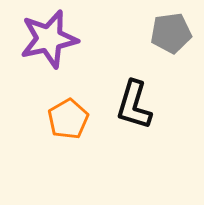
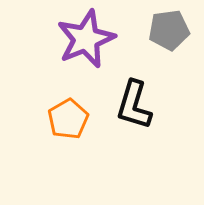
gray pentagon: moved 2 px left, 3 px up
purple star: moved 37 px right; rotated 10 degrees counterclockwise
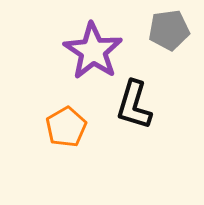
purple star: moved 7 px right, 12 px down; rotated 16 degrees counterclockwise
orange pentagon: moved 2 px left, 8 px down
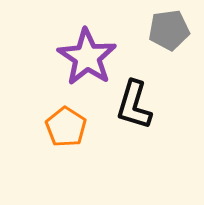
purple star: moved 6 px left, 6 px down
orange pentagon: rotated 9 degrees counterclockwise
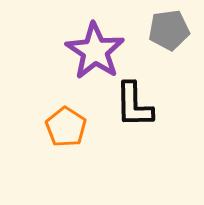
purple star: moved 8 px right, 6 px up
black L-shape: rotated 18 degrees counterclockwise
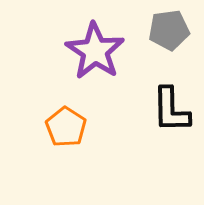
black L-shape: moved 37 px right, 5 px down
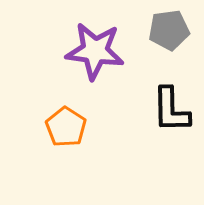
purple star: rotated 26 degrees counterclockwise
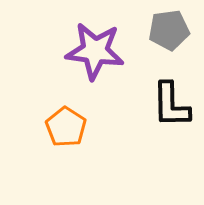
black L-shape: moved 5 px up
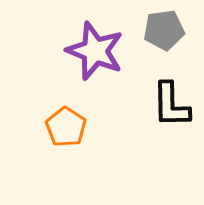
gray pentagon: moved 5 px left
purple star: rotated 14 degrees clockwise
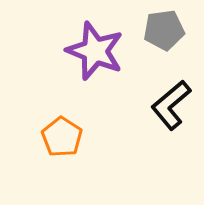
black L-shape: rotated 51 degrees clockwise
orange pentagon: moved 4 px left, 10 px down
